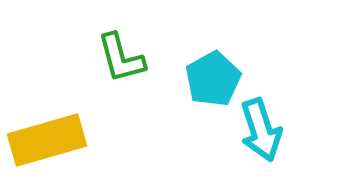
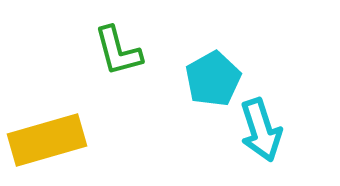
green L-shape: moved 3 px left, 7 px up
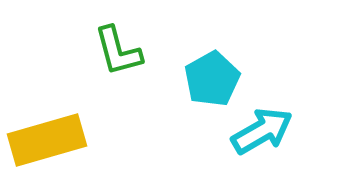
cyan pentagon: moved 1 px left
cyan arrow: moved 1 px right, 1 px down; rotated 102 degrees counterclockwise
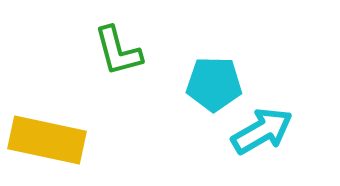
cyan pentagon: moved 2 px right, 5 px down; rotated 30 degrees clockwise
yellow rectangle: rotated 28 degrees clockwise
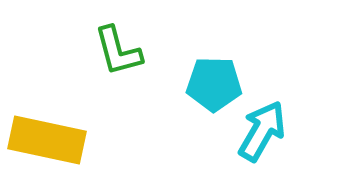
cyan arrow: rotated 30 degrees counterclockwise
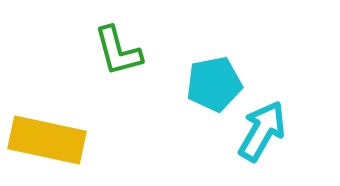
cyan pentagon: rotated 12 degrees counterclockwise
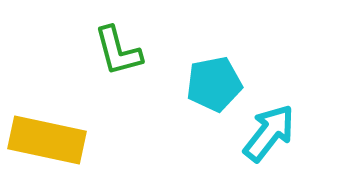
cyan arrow: moved 7 px right, 2 px down; rotated 8 degrees clockwise
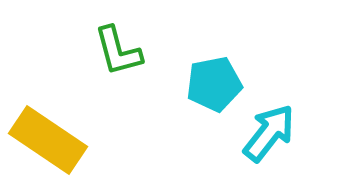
yellow rectangle: moved 1 px right; rotated 22 degrees clockwise
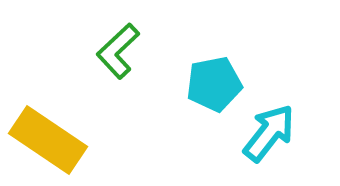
green L-shape: rotated 62 degrees clockwise
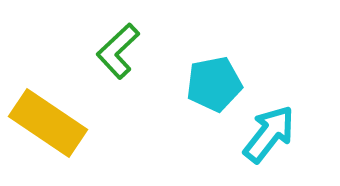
cyan arrow: moved 1 px down
yellow rectangle: moved 17 px up
